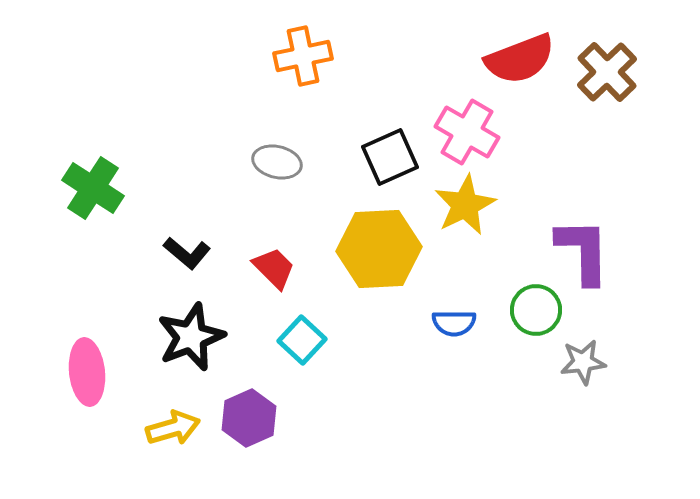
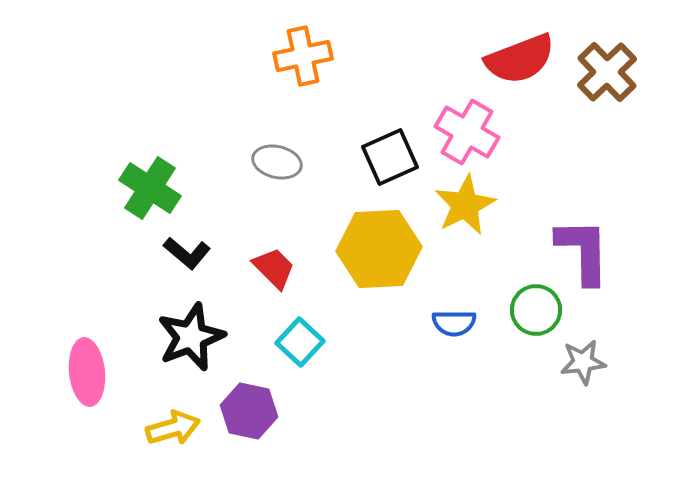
green cross: moved 57 px right
cyan square: moved 2 px left, 2 px down
purple hexagon: moved 7 px up; rotated 24 degrees counterclockwise
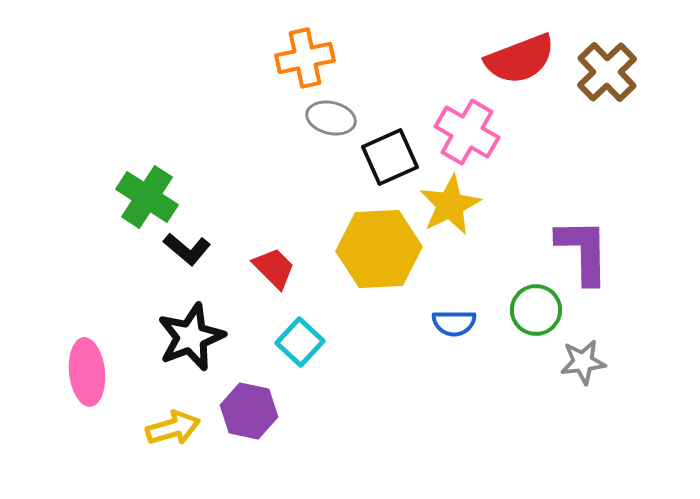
orange cross: moved 2 px right, 2 px down
gray ellipse: moved 54 px right, 44 px up
green cross: moved 3 px left, 9 px down
yellow star: moved 15 px left
black L-shape: moved 4 px up
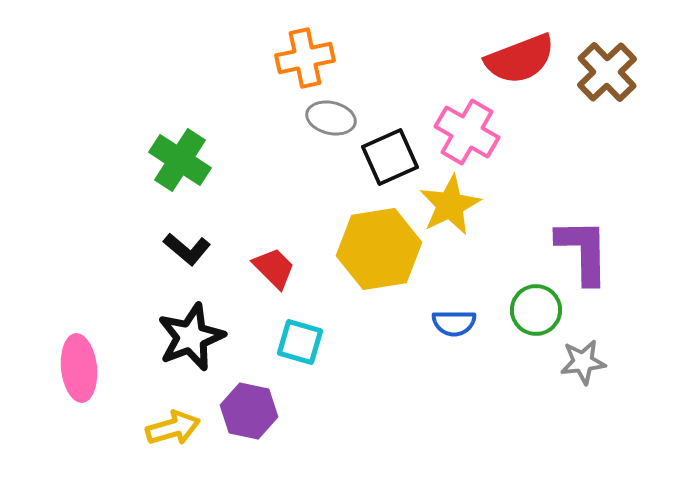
green cross: moved 33 px right, 37 px up
yellow hexagon: rotated 6 degrees counterclockwise
cyan square: rotated 27 degrees counterclockwise
pink ellipse: moved 8 px left, 4 px up
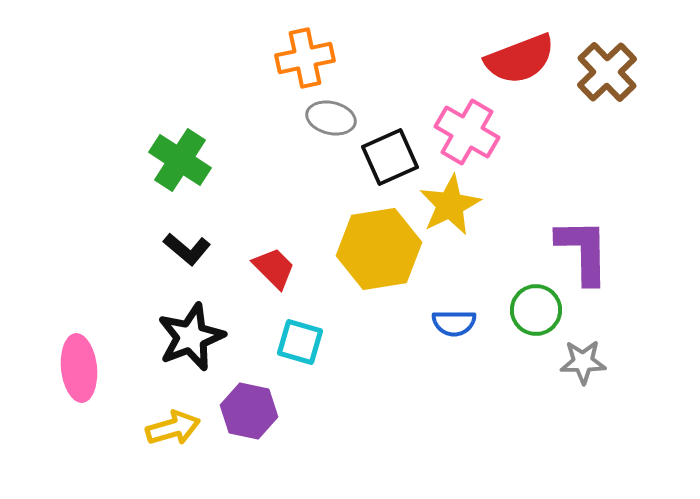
gray star: rotated 6 degrees clockwise
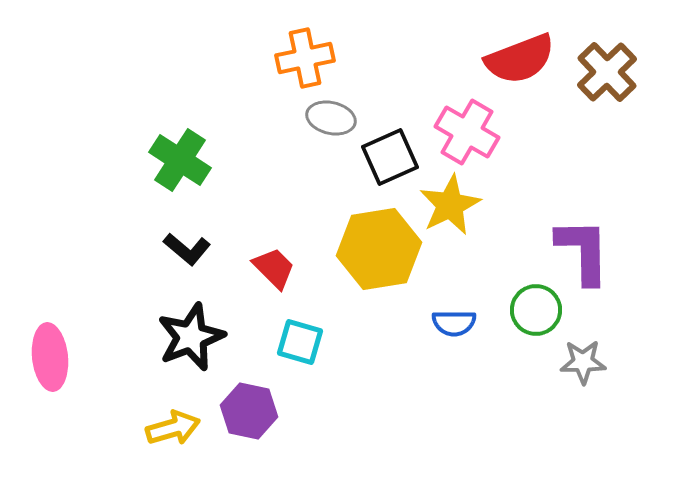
pink ellipse: moved 29 px left, 11 px up
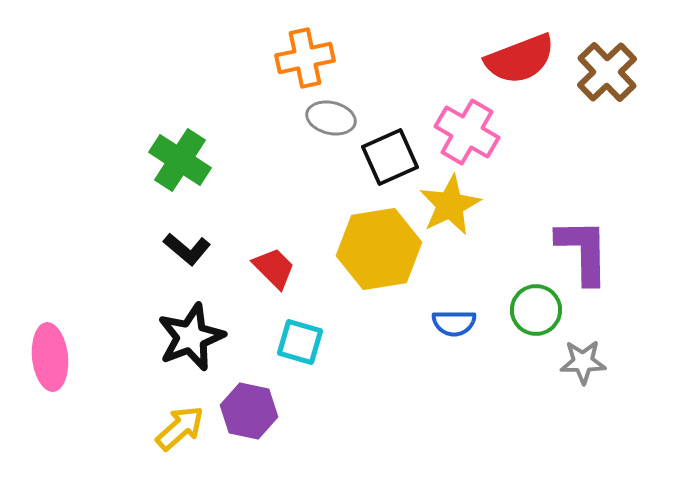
yellow arrow: moved 7 px right; rotated 26 degrees counterclockwise
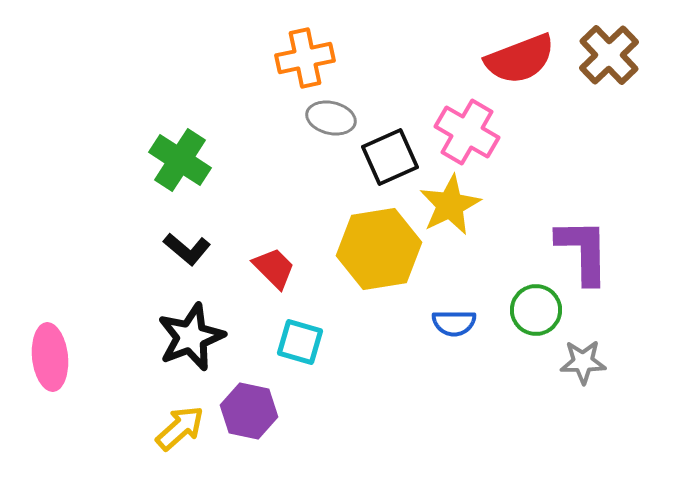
brown cross: moved 2 px right, 17 px up
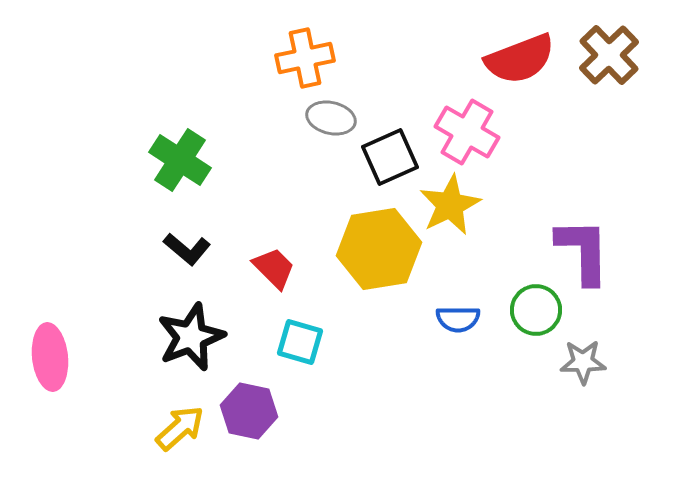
blue semicircle: moved 4 px right, 4 px up
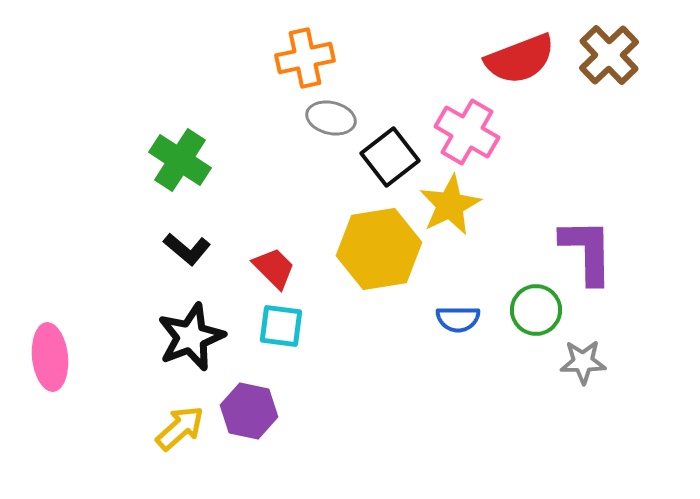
black square: rotated 14 degrees counterclockwise
purple L-shape: moved 4 px right
cyan square: moved 19 px left, 16 px up; rotated 9 degrees counterclockwise
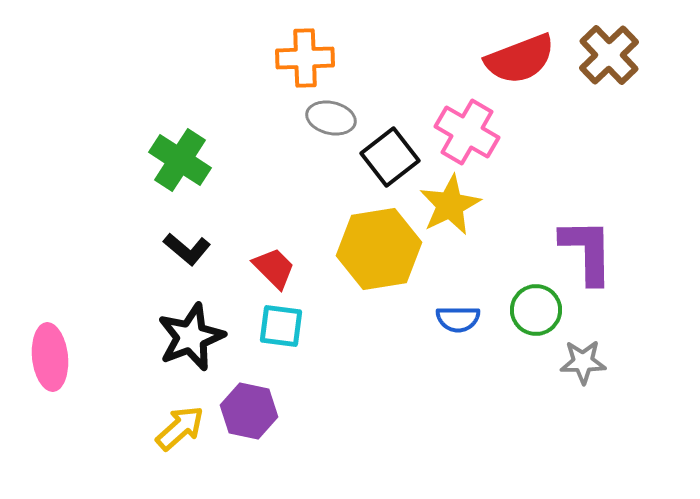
orange cross: rotated 10 degrees clockwise
